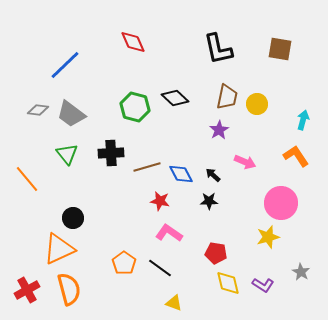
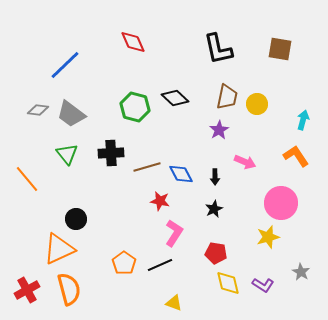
black arrow: moved 2 px right, 2 px down; rotated 133 degrees counterclockwise
black star: moved 5 px right, 8 px down; rotated 24 degrees counterclockwise
black circle: moved 3 px right, 1 px down
pink L-shape: moved 5 px right; rotated 88 degrees clockwise
black line: moved 3 px up; rotated 60 degrees counterclockwise
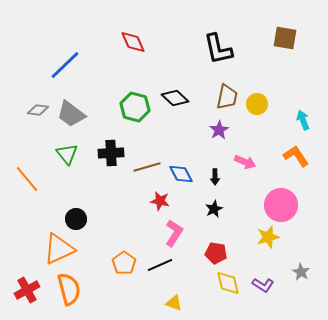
brown square: moved 5 px right, 11 px up
cyan arrow: rotated 36 degrees counterclockwise
pink circle: moved 2 px down
